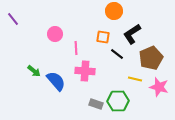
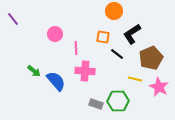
pink star: rotated 12 degrees clockwise
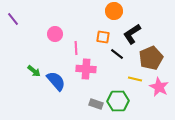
pink cross: moved 1 px right, 2 px up
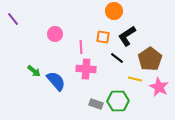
black L-shape: moved 5 px left, 2 px down
pink line: moved 5 px right, 1 px up
black line: moved 4 px down
brown pentagon: moved 1 px left, 1 px down; rotated 10 degrees counterclockwise
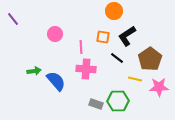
green arrow: rotated 48 degrees counterclockwise
pink star: rotated 30 degrees counterclockwise
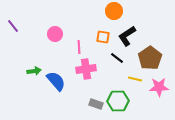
purple line: moved 7 px down
pink line: moved 2 px left
brown pentagon: moved 1 px up
pink cross: rotated 12 degrees counterclockwise
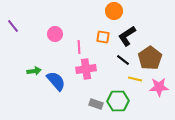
black line: moved 6 px right, 2 px down
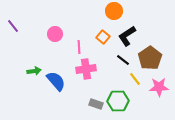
orange square: rotated 32 degrees clockwise
yellow line: rotated 40 degrees clockwise
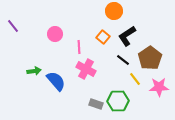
pink cross: rotated 36 degrees clockwise
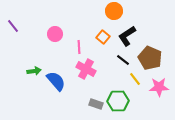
brown pentagon: rotated 15 degrees counterclockwise
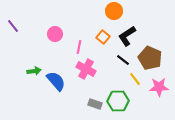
pink line: rotated 16 degrees clockwise
gray rectangle: moved 1 px left
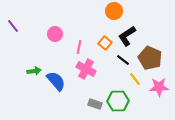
orange square: moved 2 px right, 6 px down
